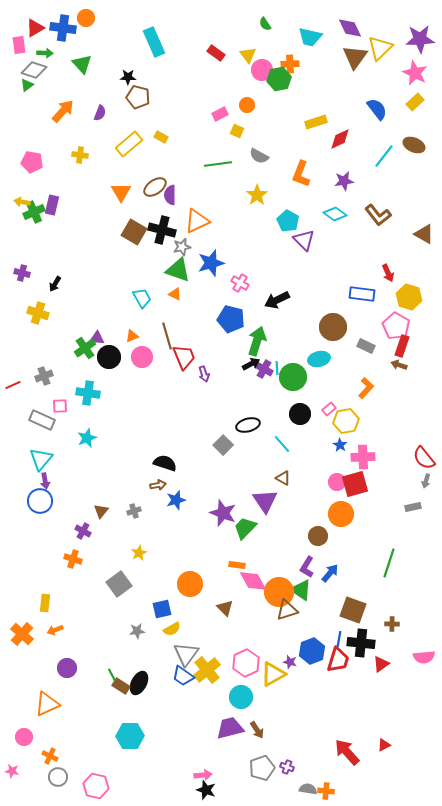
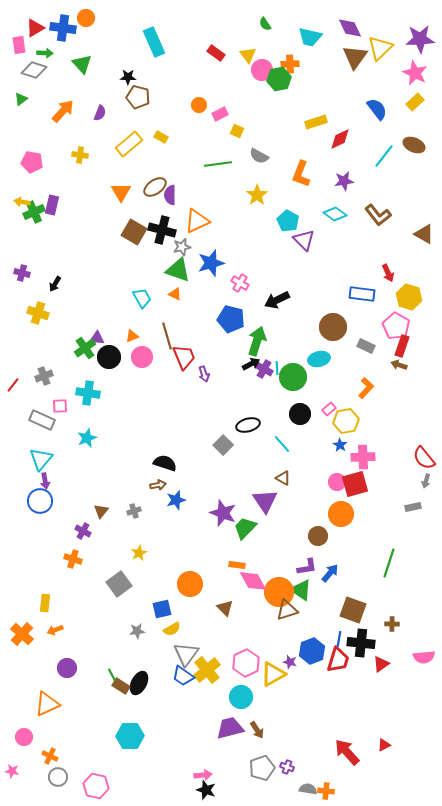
green triangle at (27, 85): moved 6 px left, 14 px down
orange circle at (247, 105): moved 48 px left
red line at (13, 385): rotated 28 degrees counterclockwise
purple L-shape at (307, 567): rotated 130 degrees counterclockwise
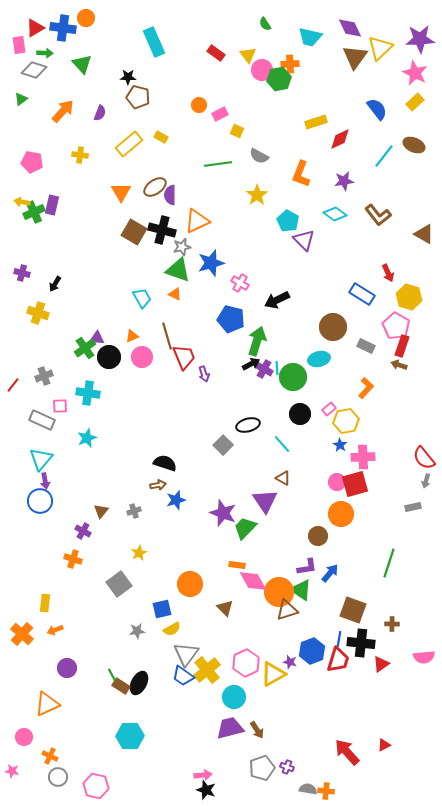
blue rectangle at (362, 294): rotated 25 degrees clockwise
cyan circle at (241, 697): moved 7 px left
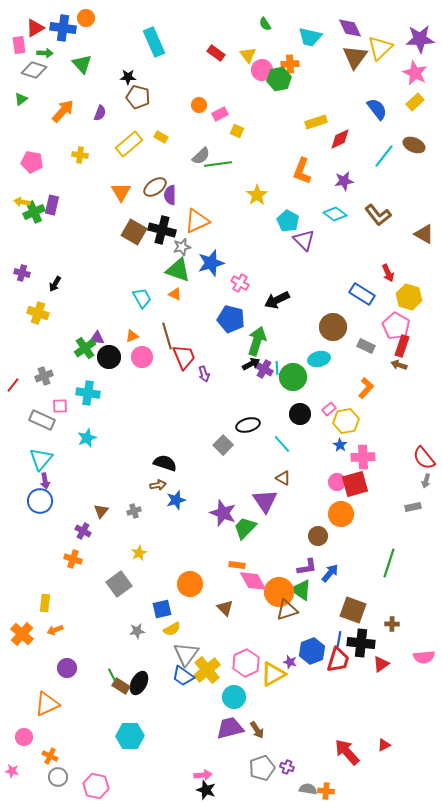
gray semicircle at (259, 156): moved 58 px left; rotated 72 degrees counterclockwise
orange L-shape at (301, 174): moved 1 px right, 3 px up
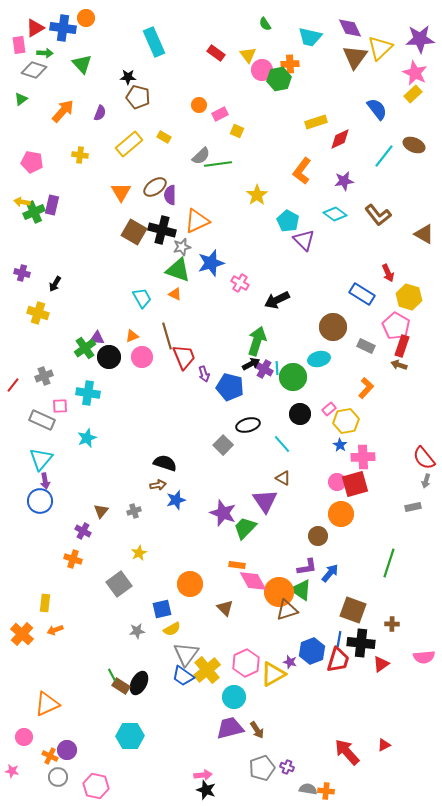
yellow rectangle at (415, 102): moved 2 px left, 8 px up
yellow rectangle at (161, 137): moved 3 px right
orange L-shape at (302, 171): rotated 16 degrees clockwise
blue pentagon at (231, 319): moved 1 px left, 68 px down
purple circle at (67, 668): moved 82 px down
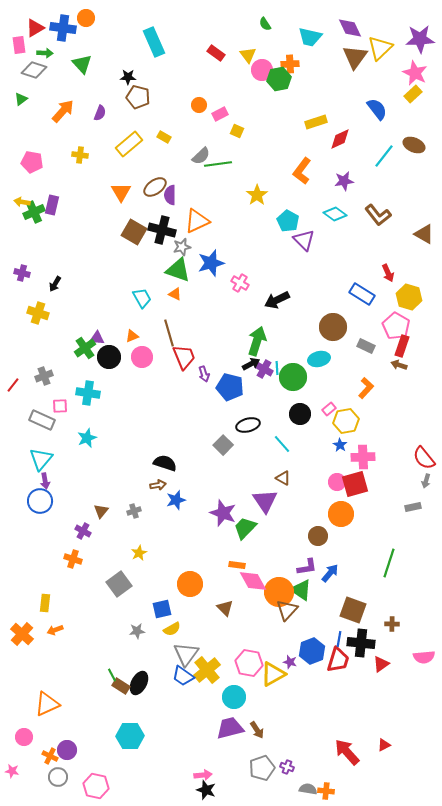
brown line at (167, 336): moved 2 px right, 3 px up
brown triangle at (287, 610): rotated 30 degrees counterclockwise
pink hexagon at (246, 663): moved 3 px right; rotated 24 degrees counterclockwise
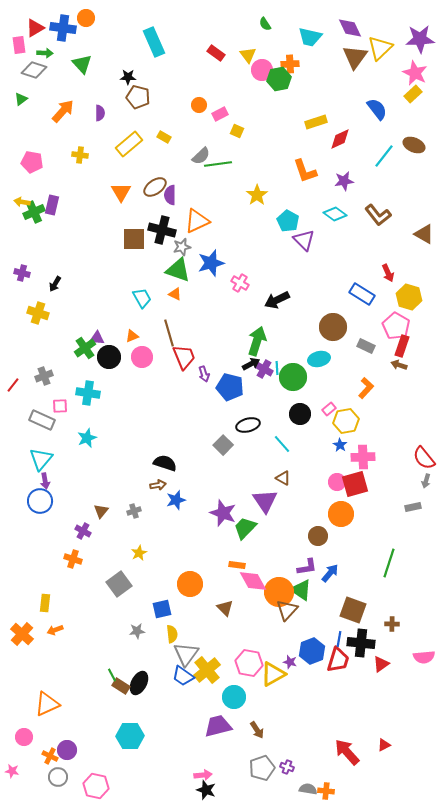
purple semicircle at (100, 113): rotated 21 degrees counterclockwise
orange L-shape at (302, 171): moved 3 px right; rotated 56 degrees counterclockwise
brown square at (134, 232): moved 7 px down; rotated 30 degrees counterclockwise
yellow semicircle at (172, 629): moved 5 px down; rotated 66 degrees counterclockwise
purple trapezoid at (230, 728): moved 12 px left, 2 px up
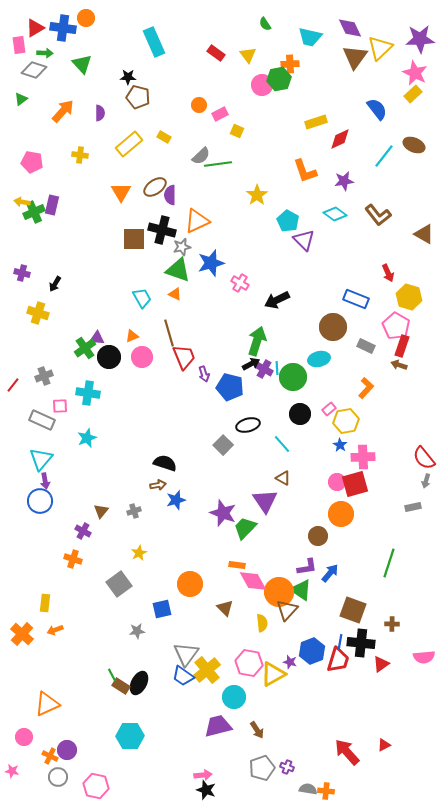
pink circle at (262, 70): moved 15 px down
blue rectangle at (362, 294): moved 6 px left, 5 px down; rotated 10 degrees counterclockwise
yellow semicircle at (172, 634): moved 90 px right, 11 px up
blue line at (339, 639): moved 1 px right, 3 px down
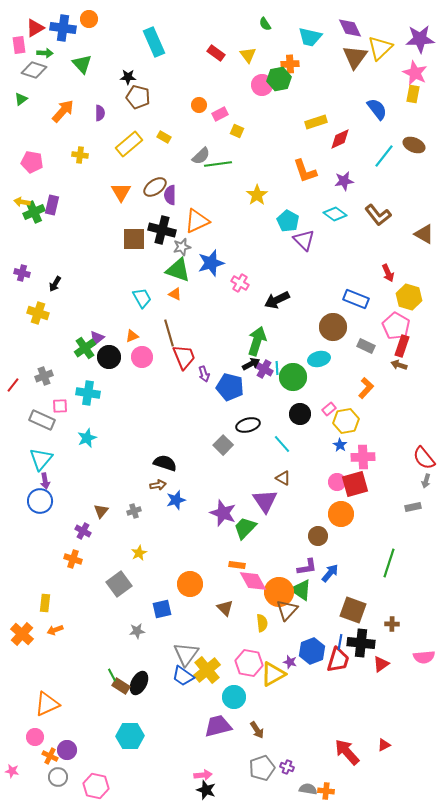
orange circle at (86, 18): moved 3 px right, 1 px down
yellow rectangle at (413, 94): rotated 36 degrees counterclockwise
purple triangle at (97, 338): rotated 42 degrees counterclockwise
pink circle at (24, 737): moved 11 px right
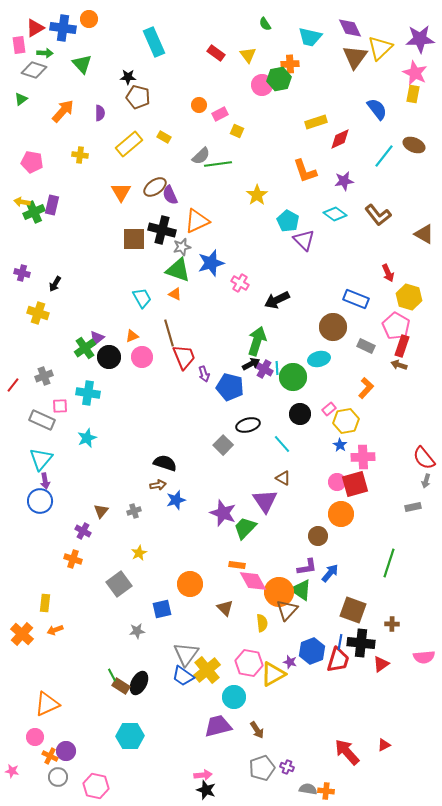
purple semicircle at (170, 195): rotated 24 degrees counterclockwise
purple circle at (67, 750): moved 1 px left, 1 px down
